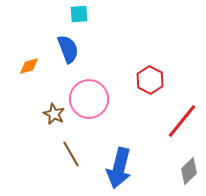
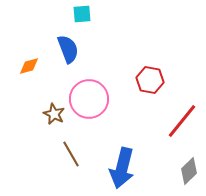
cyan square: moved 3 px right
red hexagon: rotated 16 degrees counterclockwise
blue arrow: moved 3 px right
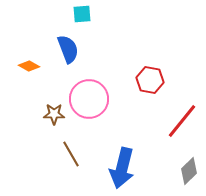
orange diamond: rotated 45 degrees clockwise
brown star: rotated 25 degrees counterclockwise
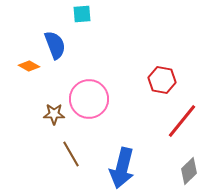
blue semicircle: moved 13 px left, 4 px up
red hexagon: moved 12 px right
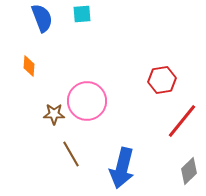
blue semicircle: moved 13 px left, 27 px up
orange diamond: rotated 65 degrees clockwise
red hexagon: rotated 20 degrees counterclockwise
pink circle: moved 2 px left, 2 px down
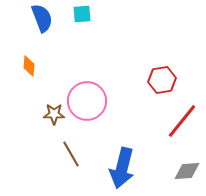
gray diamond: moved 2 px left; rotated 40 degrees clockwise
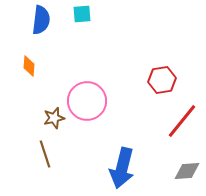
blue semicircle: moved 1 px left, 2 px down; rotated 28 degrees clockwise
brown star: moved 4 px down; rotated 15 degrees counterclockwise
brown line: moved 26 px left; rotated 12 degrees clockwise
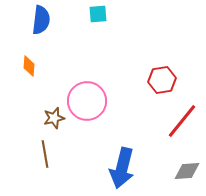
cyan square: moved 16 px right
brown line: rotated 8 degrees clockwise
